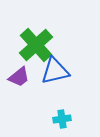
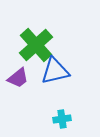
purple trapezoid: moved 1 px left, 1 px down
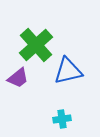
blue triangle: moved 13 px right
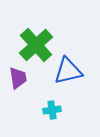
purple trapezoid: rotated 60 degrees counterclockwise
cyan cross: moved 10 px left, 9 px up
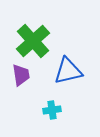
green cross: moved 3 px left, 4 px up
purple trapezoid: moved 3 px right, 3 px up
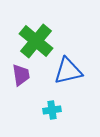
green cross: moved 3 px right; rotated 8 degrees counterclockwise
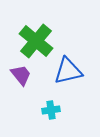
purple trapezoid: rotated 30 degrees counterclockwise
cyan cross: moved 1 px left
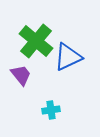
blue triangle: moved 14 px up; rotated 12 degrees counterclockwise
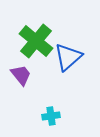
blue triangle: rotated 16 degrees counterclockwise
cyan cross: moved 6 px down
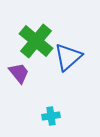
purple trapezoid: moved 2 px left, 2 px up
